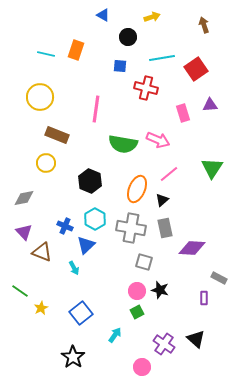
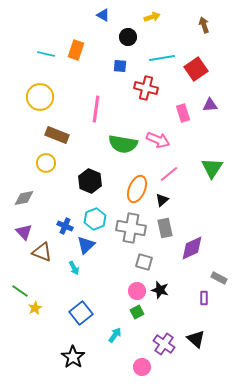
cyan hexagon at (95, 219): rotated 10 degrees clockwise
purple diamond at (192, 248): rotated 28 degrees counterclockwise
yellow star at (41, 308): moved 6 px left
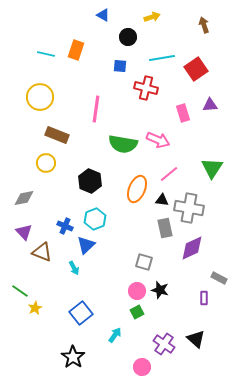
black triangle at (162, 200): rotated 48 degrees clockwise
gray cross at (131, 228): moved 58 px right, 20 px up
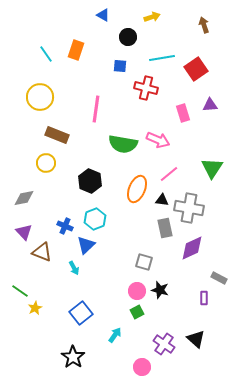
cyan line at (46, 54): rotated 42 degrees clockwise
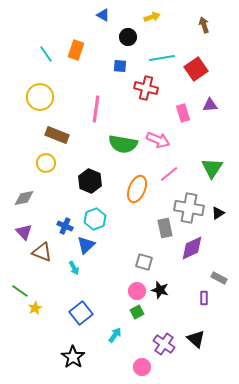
black triangle at (162, 200): moved 56 px right, 13 px down; rotated 40 degrees counterclockwise
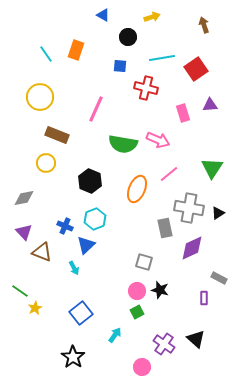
pink line at (96, 109): rotated 16 degrees clockwise
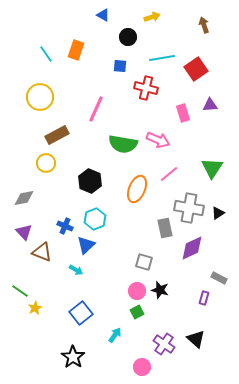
brown rectangle at (57, 135): rotated 50 degrees counterclockwise
cyan arrow at (74, 268): moved 2 px right, 2 px down; rotated 32 degrees counterclockwise
purple rectangle at (204, 298): rotated 16 degrees clockwise
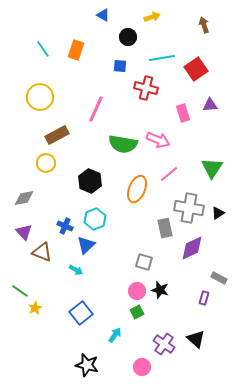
cyan line at (46, 54): moved 3 px left, 5 px up
black star at (73, 357): moved 14 px right, 8 px down; rotated 20 degrees counterclockwise
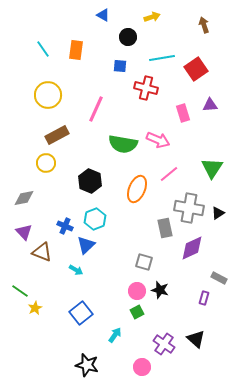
orange rectangle at (76, 50): rotated 12 degrees counterclockwise
yellow circle at (40, 97): moved 8 px right, 2 px up
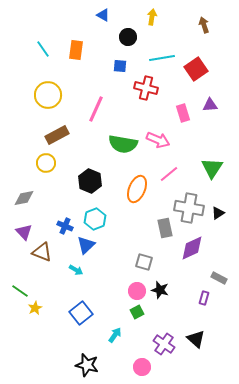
yellow arrow at (152, 17): rotated 63 degrees counterclockwise
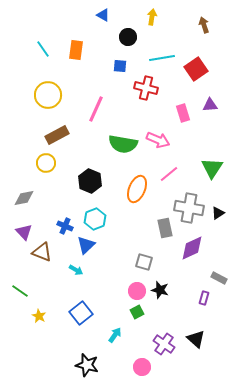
yellow star at (35, 308): moved 4 px right, 8 px down; rotated 16 degrees counterclockwise
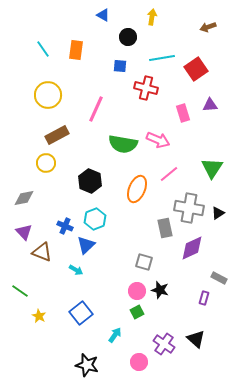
brown arrow at (204, 25): moved 4 px right, 2 px down; rotated 91 degrees counterclockwise
pink circle at (142, 367): moved 3 px left, 5 px up
